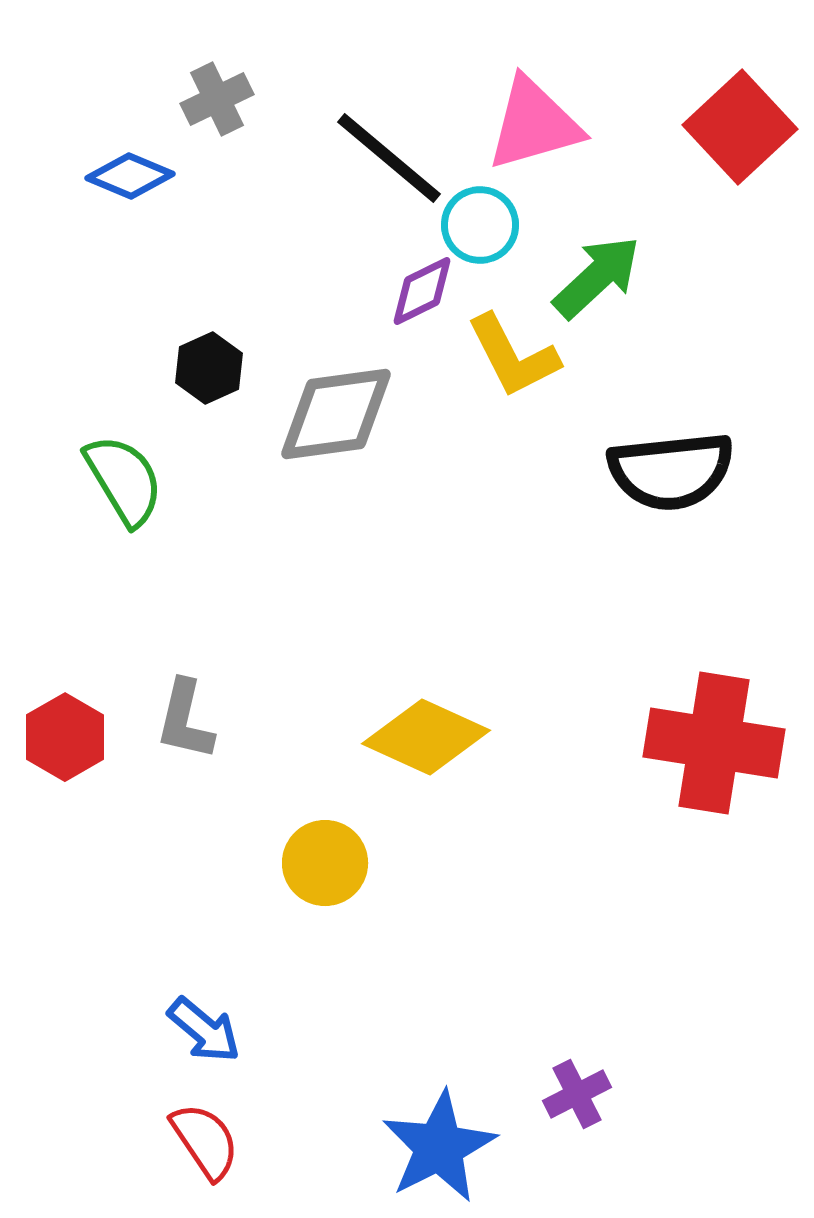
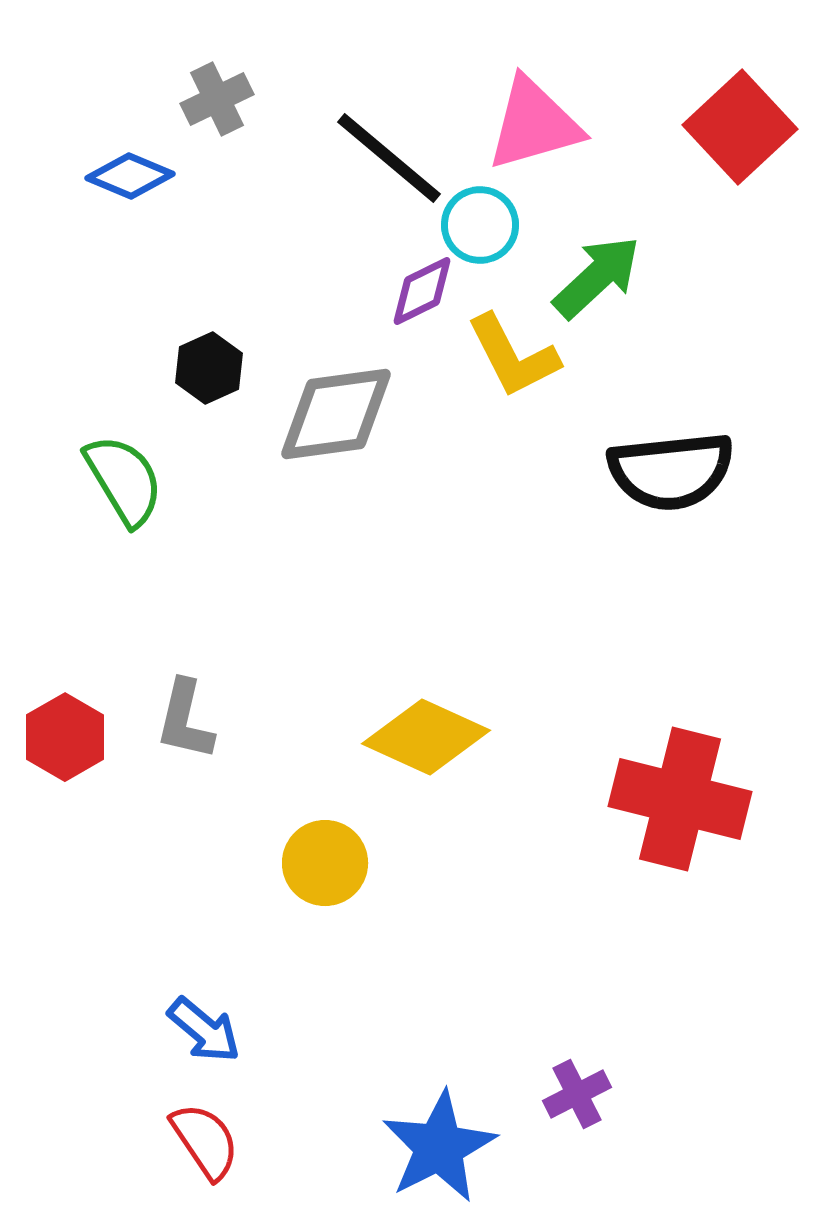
red cross: moved 34 px left, 56 px down; rotated 5 degrees clockwise
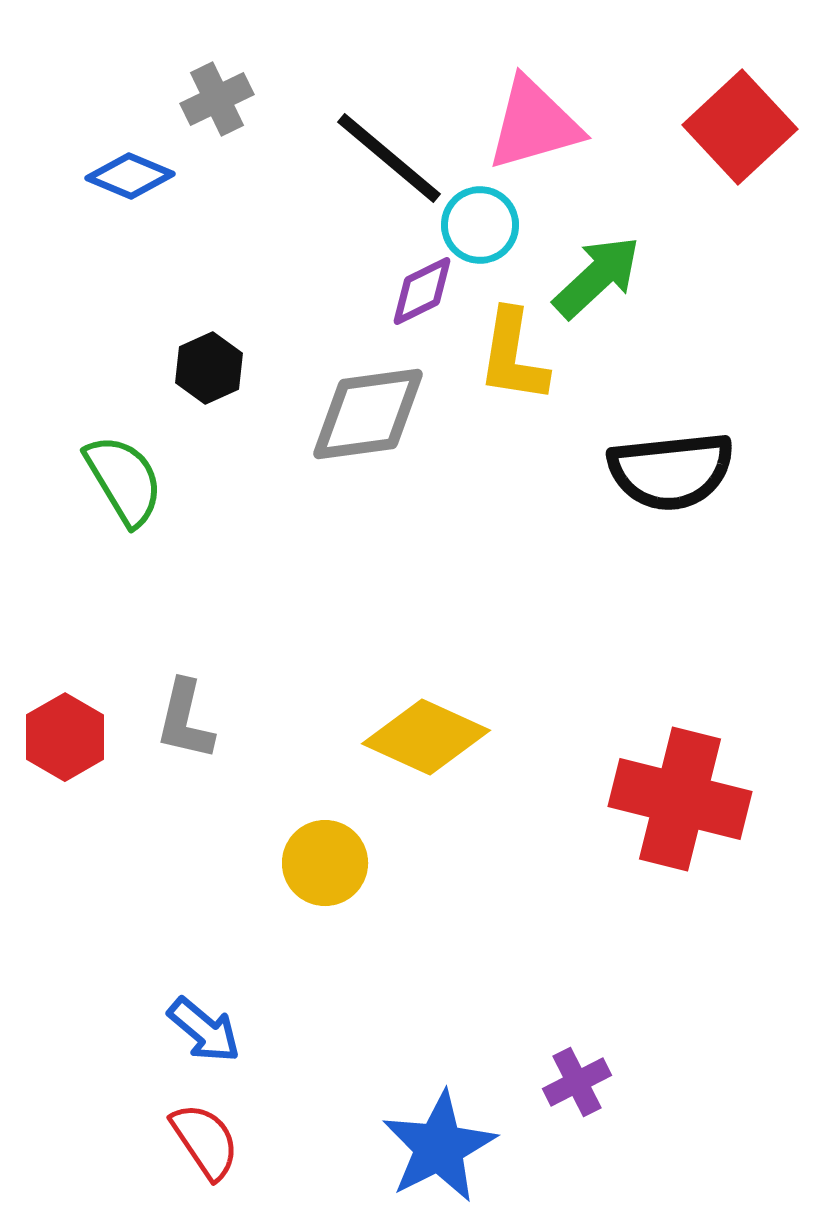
yellow L-shape: rotated 36 degrees clockwise
gray diamond: moved 32 px right
purple cross: moved 12 px up
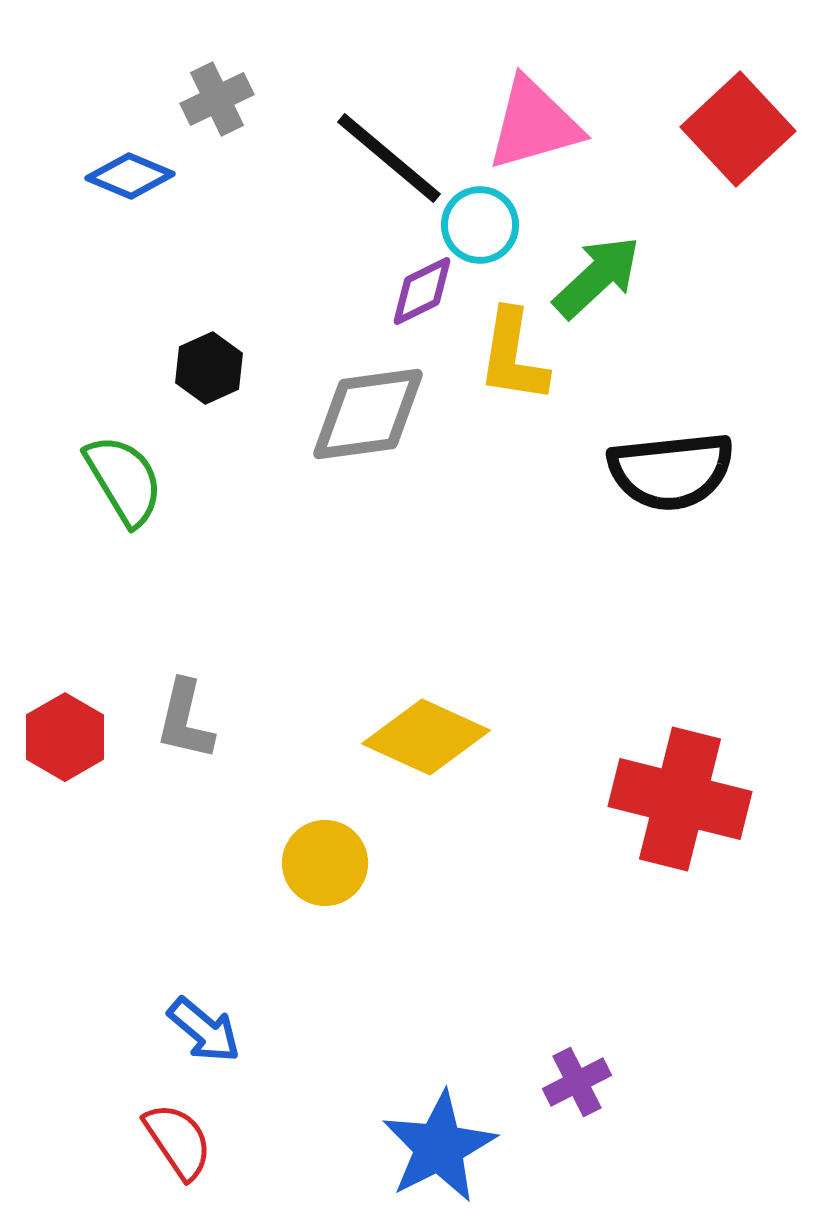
red square: moved 2 px left, 2 px down
red semicircle: moved 27 px left
